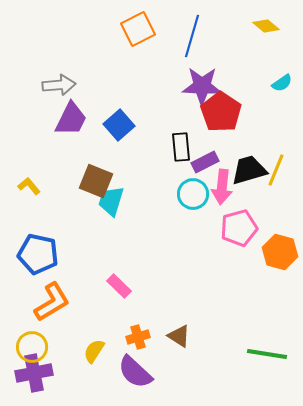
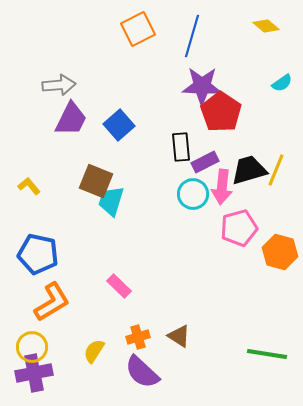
purple semicircle: moved 7 px right
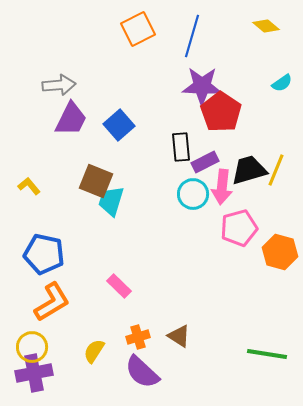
blue pentagon: moved 6 px right
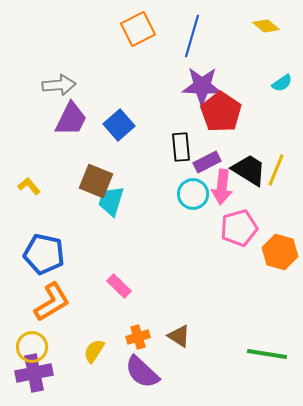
purple rectangle: moved 2 px right
black trapezoid: rotated 48 degrees clockwise
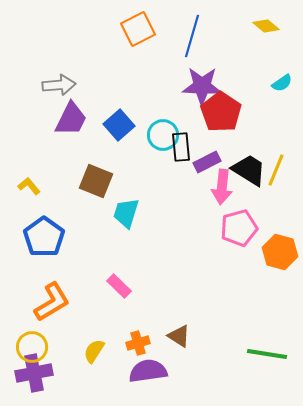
cyan circle: moved 30 px left, 59 px up
cyan trapezoid: moved 15 px right, 12 px down
blue pentagon: moved 17 px up; rotated 24 degrees clockwise
orange cross: moved 6 px down
purple semicircle: moved 6 px right, 1 px up; rotated 129 degrees clockwise
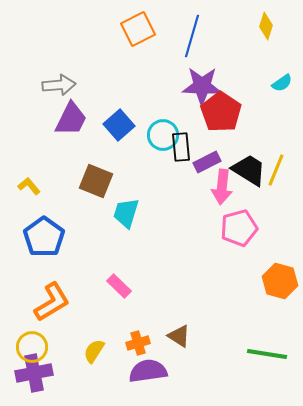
yellow diamond: rotated 68 degrees clockwise
orange hexagon: moved 29 px down
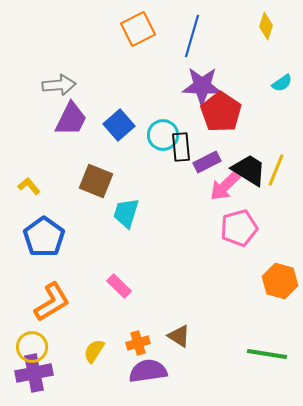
pink arrow: moved 3 px right, 1 px up; rotated 40 degrees clockwise
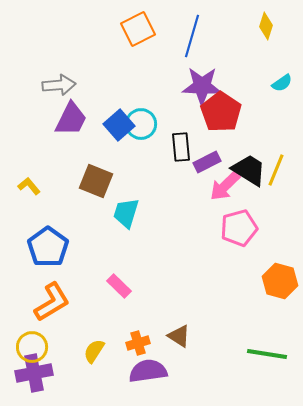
cyan circle: moved 22 px left, 11 px up
blue pentagon: moved 4 px right, 10 px down
